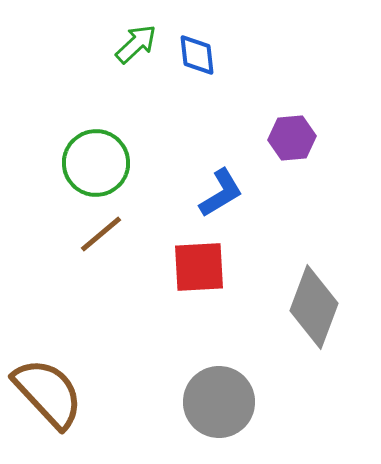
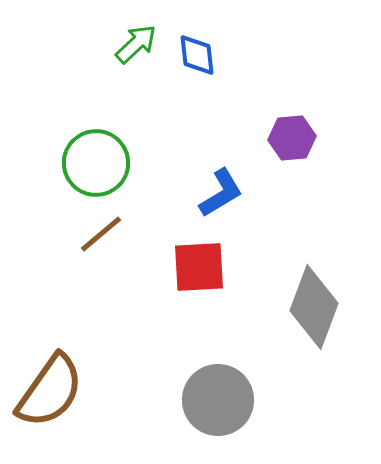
brown semicircle: moved 2 px right, 2 px up; rotated 78 degrees clockwise
gray circle: moved 1 px left, 2 px up
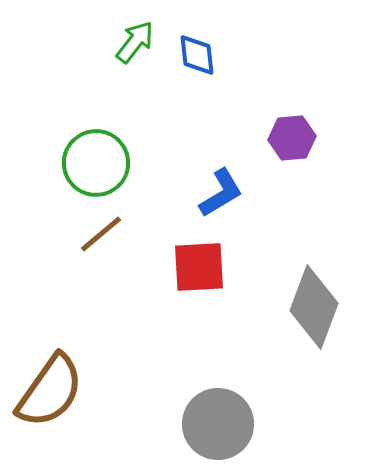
green arrow: moved 1 px left, 2 px up; rotated 9 degrees counterclockwise
gray circle: moved 24 px down
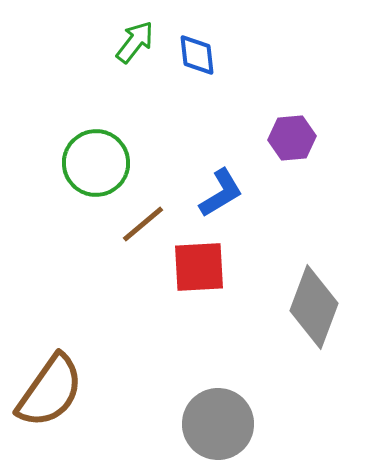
brown line: moved 42 px right, 10 px up
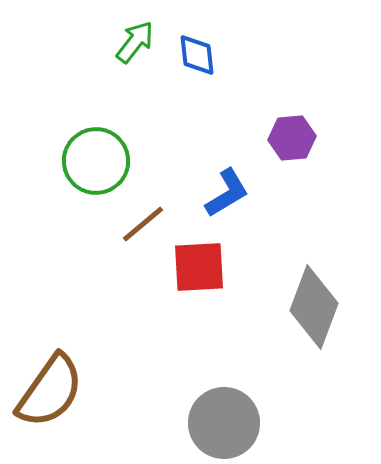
green circle: moved 2 px up
blue L-shape: moved 6 px right
gray circle: moved 6 px right, 1 px up
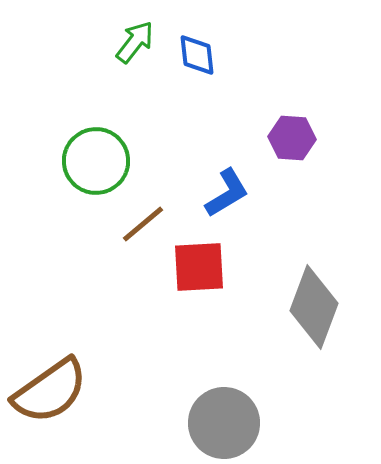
purple hexagon: rotated 9 degrees clockwise
brown semicircle: rotated 20 degrees clockwise
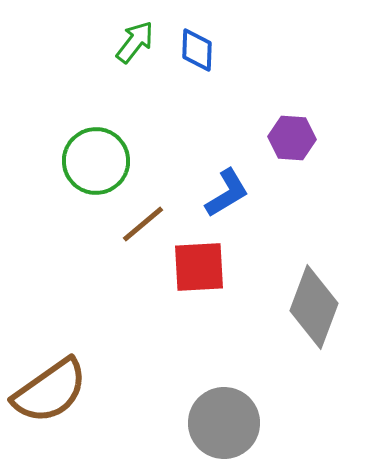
blue diamond: moved 5 px up; rotated 9 degrees clockwise
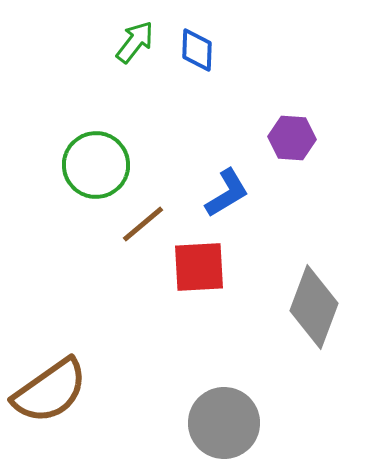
green circle: moved 4 px down
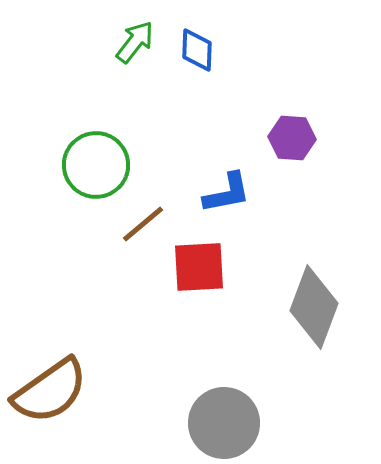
blue L-shape: rotated 20 degrees clockwise
